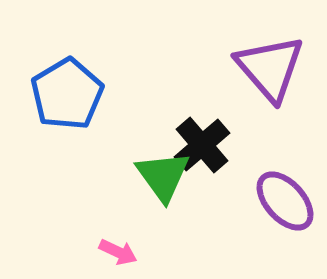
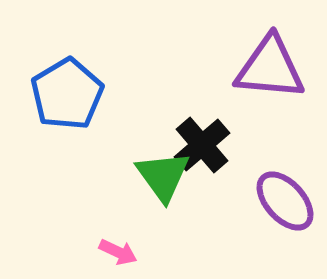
purple triangle: rotated 44 degrees counterclockwise
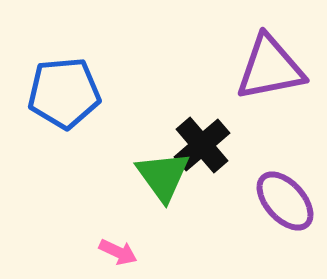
purple triangle: rotated 16 degrees counterclockwise
blue pentagon: moved 3 px left, 1 px up; rotated 26 degrees clockwise
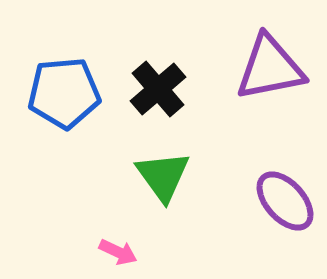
black cross: moved 44 px left, 56 px up
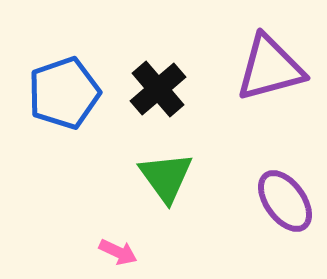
purple triangle: rotated 4 degrees counterclockwise
blue pentagon: rotated 14 degrees counterclockwise
green triangle: moved 3 px right, 1 px down
purple ellipse: rotated 6 degrees clockwise
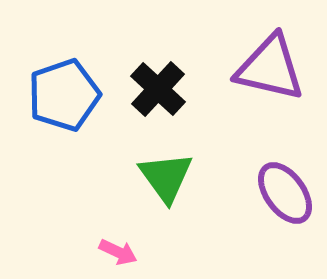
purple triangle: rotated 28 degrees clockwise
black cross: rotated 6 degrees counterclockwise
blue pentagon: moved 2 px down
purple ellipse: moved 8 px up
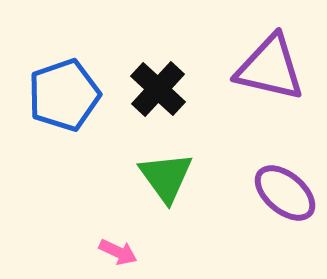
purple ellipse: rotated 14 degrees counterclockwise
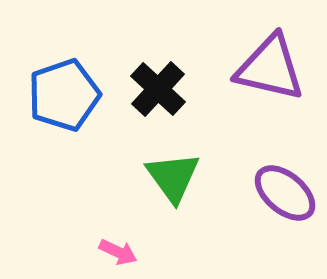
green triangle: moved 7 px right
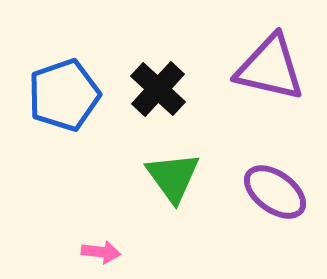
purple ellipse: moved 10 px left, 1 px up; rotated 4 degrees counterclockwise
pink arrow: moved 17 px left; rotated 18 degrees counterclockwise
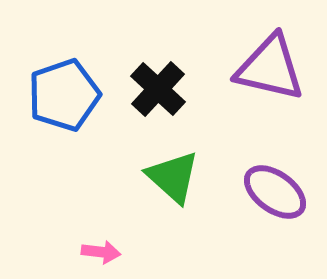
green triangle: rotated 12 degrees counterclockwise
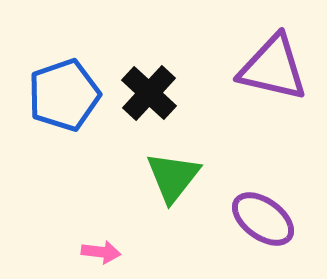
purple triangle: moved 3 px right
black cross: moved 9 px left, 4 px down
green triangle: rotated 26 degrees clockwise
purple ellipse: moved 12 px left, 27 px down
